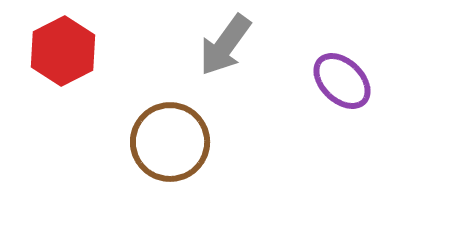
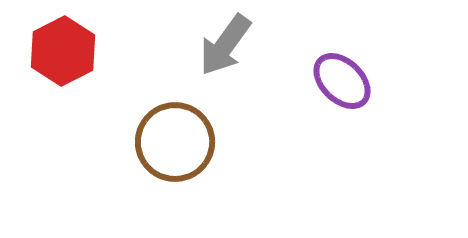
brown circle: moved 5 px right
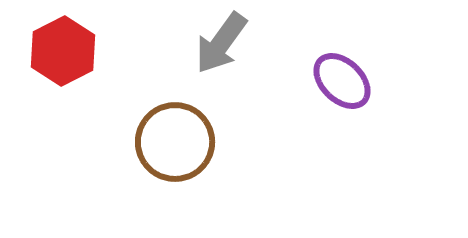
gray arrow: moved 4 px left, 2 px up
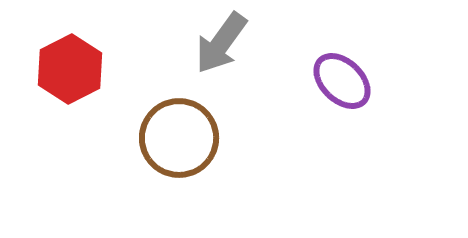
red hexagon: moved 7 px right, 18 px down
brown circle: moved 4 px right, 4 px up
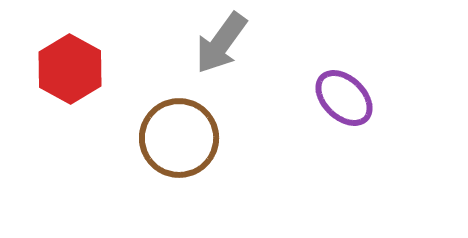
red hexagon: rotated 4 degrees counterclockwise
purple ellipse: moved 2 px right, 17 px down
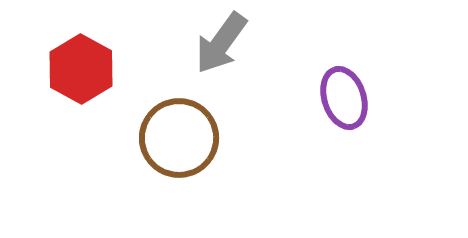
red hexagon: moved 11 px right
purple ellipse: rotated 28 degrees clockwise
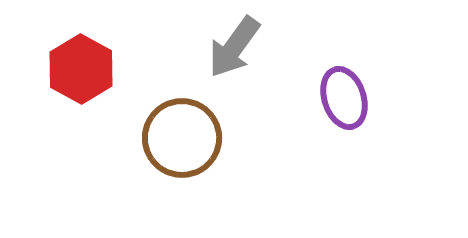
gray arrow: moved 13 px right, 4 px down
brown circle: moved 3 px right
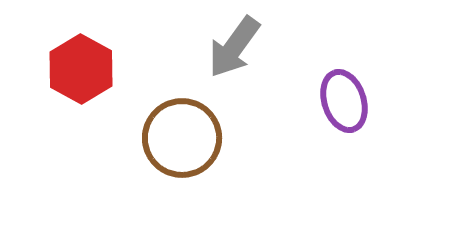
purple ellipse: moved 3 px down
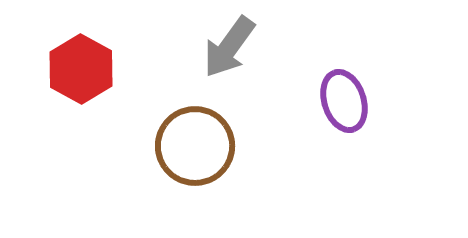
gray arrow: moved 5 px left
brown circle: moved 13 px right, 8 px down
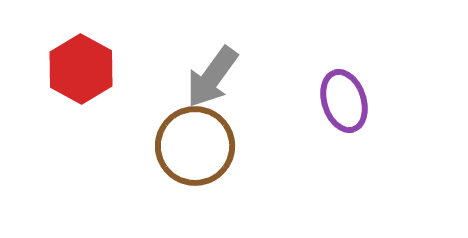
gray arrow: moved 17 px left, 30 px down
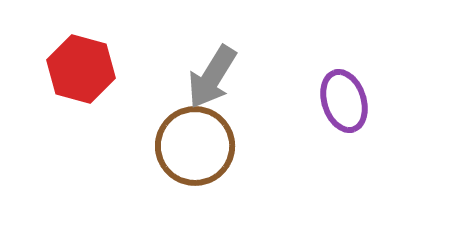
red hexagon: rotated 14 degrees counterclockwise
gray arrow: rotated 4 degrees counterclockwise
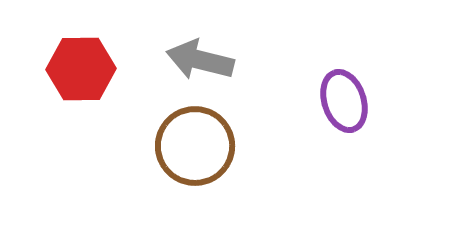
red hexagon: rotated 16 degrees counterclockwise
gray arrow: moved 12 px left, 17 px up; rotated 72 degrees clockwise
